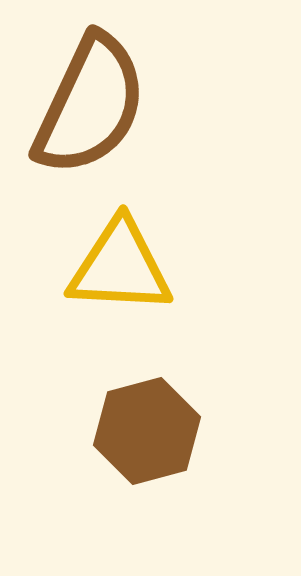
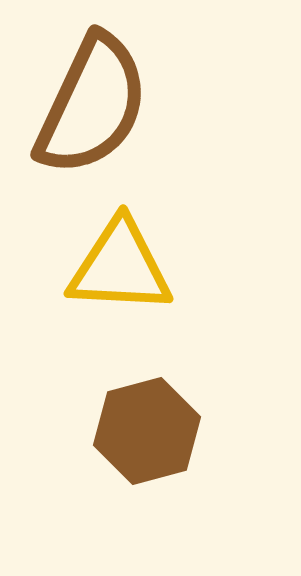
brown semicircle: moved 2 px right
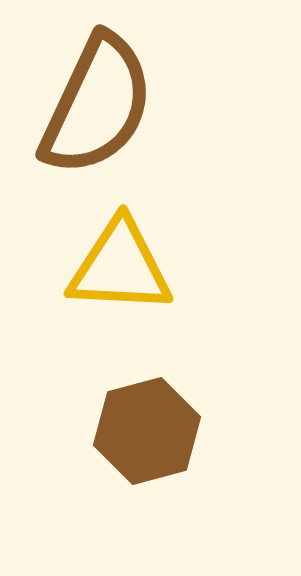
brown semicircle: moved 5 px right
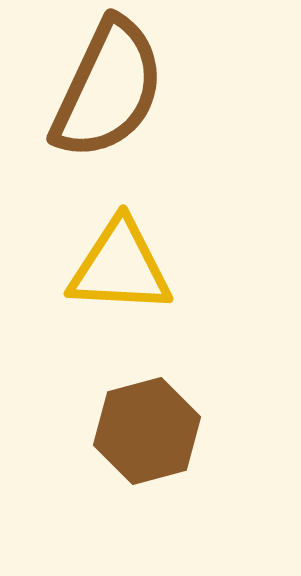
brown semicircle: moved 11 px right, 16 px up
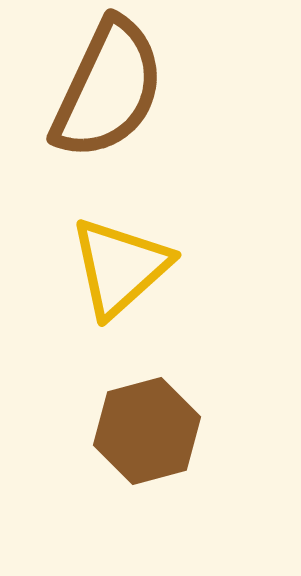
yellow triangle: rotated 45 degrees counterclockwise
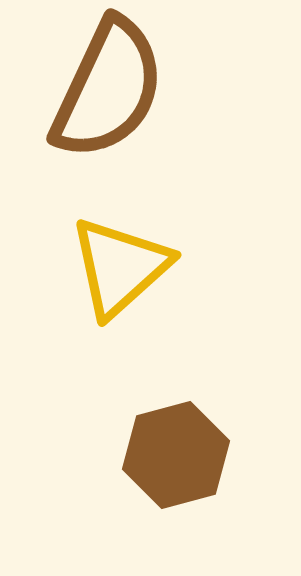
brown hexagon: moved 29 px right, 24 px down
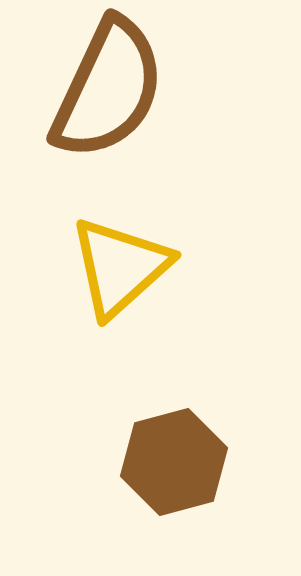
brown hexagon: moved 2 px left, 7 px down
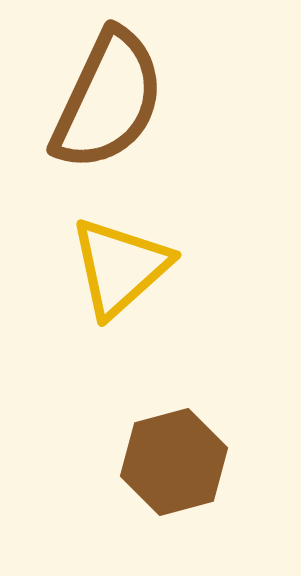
brown semicircle: moved 11 px down
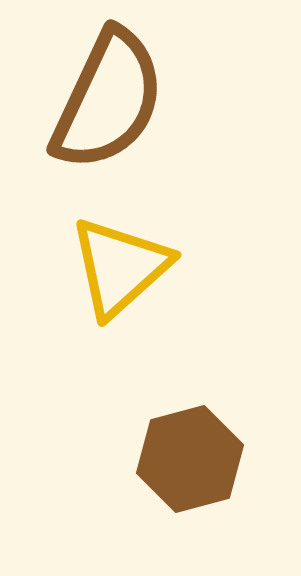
brown hexagon: moved 16 px right, 3 px up
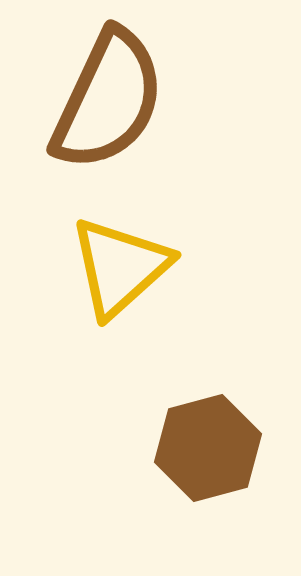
brown hexagon: moved 18 px right, 11 px up
